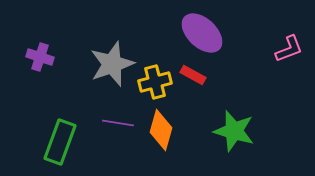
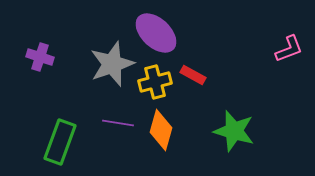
purple ellipse: moved 46 px left
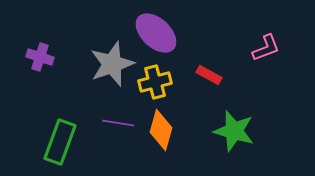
pink L-shape: moved 23 px left, 1 px up
red rectangle: moved 16 px right
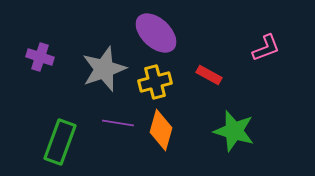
gray star: moved 8 px left, 5 px down
